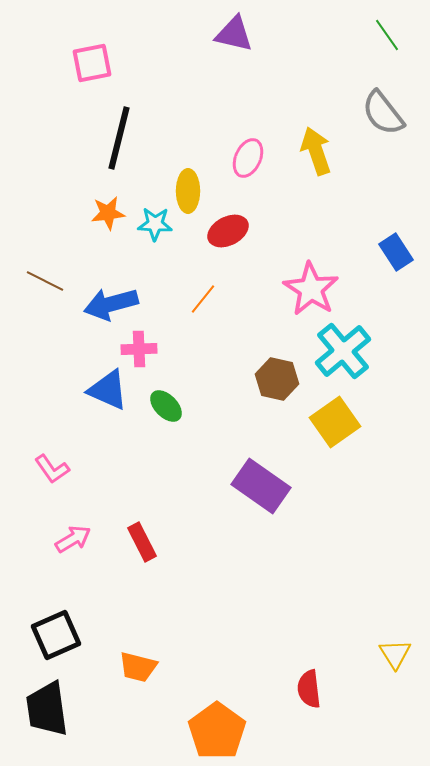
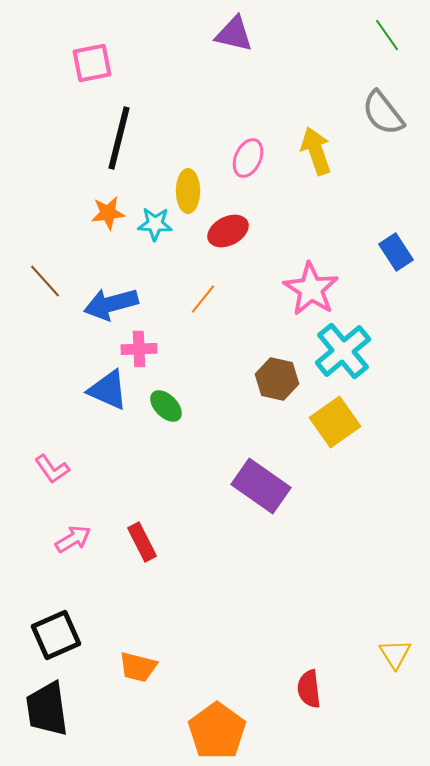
brown line: rotated 21 degrees clockwise
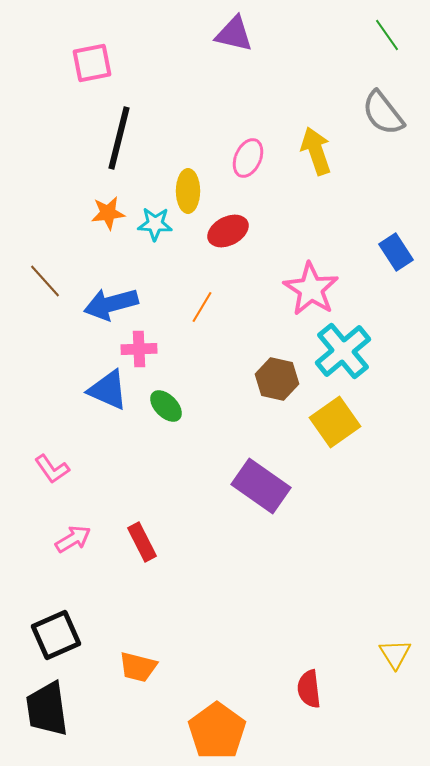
orange line: moved 1 px left, 8 px down; rotated 8 degrees counterclockwise
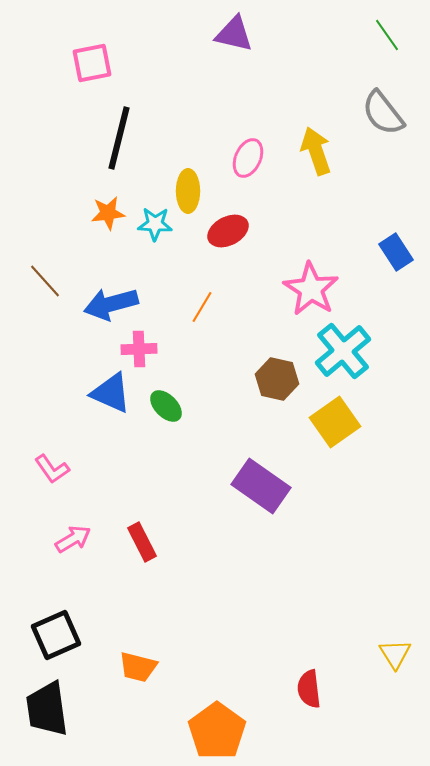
blue triangle: moved 3 px right, 3 px down
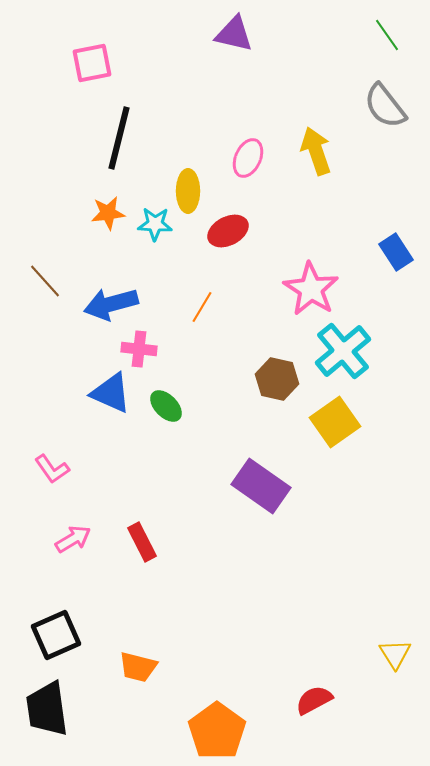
gray semicircle: moved 2 px right, 7 px up
pink cross: rotated 8 degrees clockwise
red semicircle: moved 5 px right, 11 px down; rotated 69 degrees clockwise
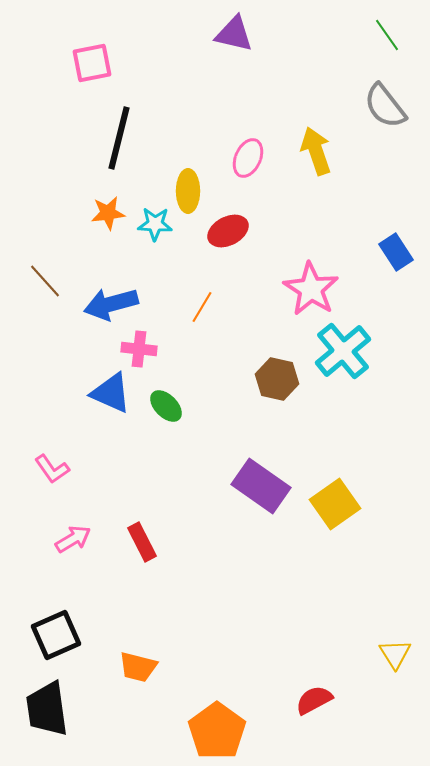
yellow square: moved 82 px down
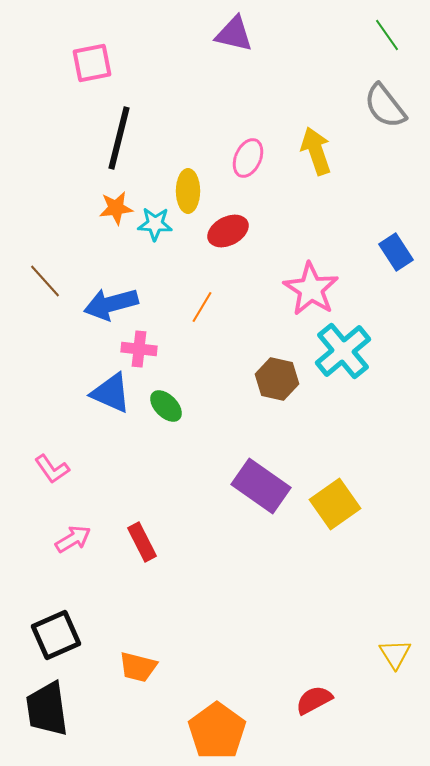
orange star: moved 8 px right, 5 px up
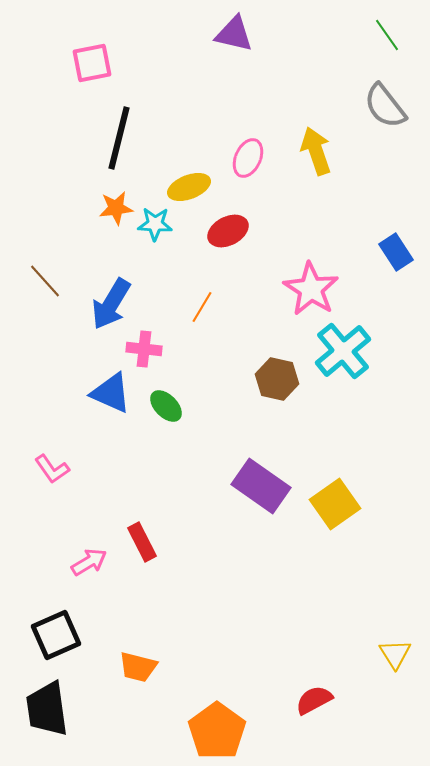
yellow ellipse: moved 1 px right, 4 px up; rotated 69 degrees clockwise
blue arrow: rotated 44 degrees counterclockwise
pink cross: moved 5 px right
pink arrow: moved 16 px right, 23 px down
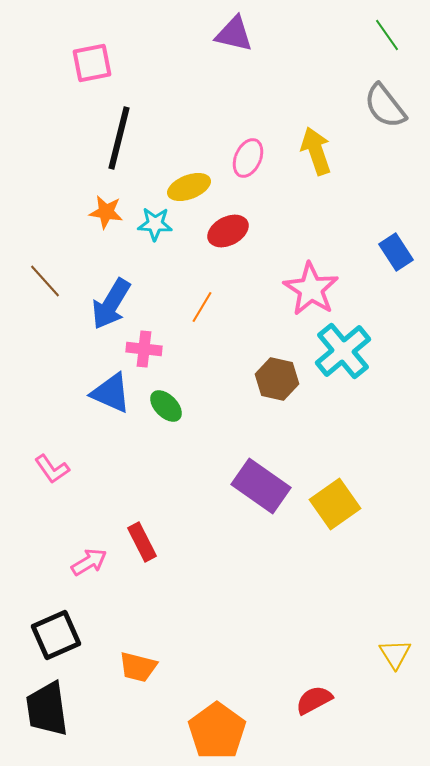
orange star: moved 10 px left, 4 px down; rotated 16 degrees clockwise
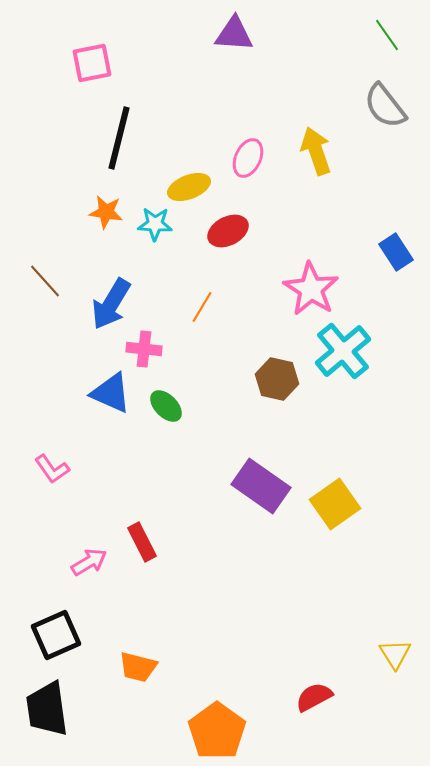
purple triangle: rotated 9 degrees counterclockwise
red semicircle: moved 3 px up
